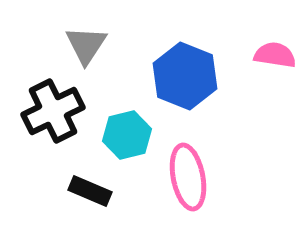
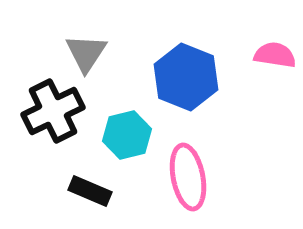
gray triangle: moved 8 px down
blue hexagon: moved 1 px right, 1 px down
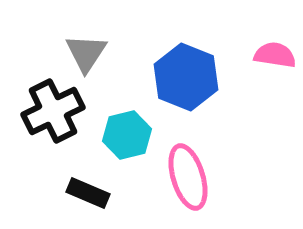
pink ellipse: rotated 6 degrees counterclockwise
black rectangle: moved 2 px left, 2 px down
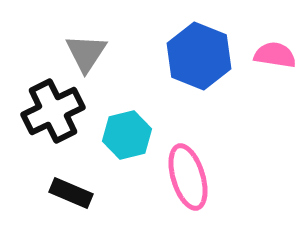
blue hexagon: moved 13 px right, 21 px up
black rectangle: moved 17 px left
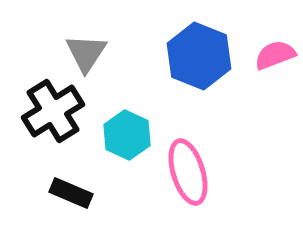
pink semicircle: rotated 30 degrees counterclockwise
black cross: rotated 6 degrees counterclockwise
cyan hexagon: rotated 21 degrees counterclockwise
pink ellipse: moved 5 px up
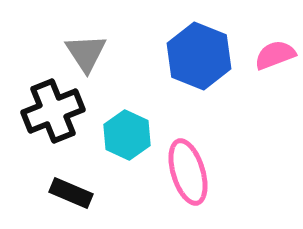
gray triangle: rotated 6 degrees counterclockwise
black cross: rotated 10 degrees clockwise
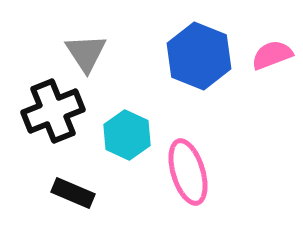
pink semicircle: moved 3 px left
black rectangle: moved 2 px right
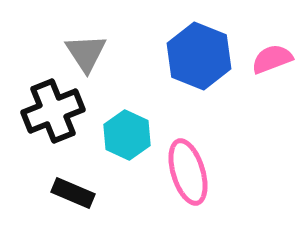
pink semicircle: moved 4 px down
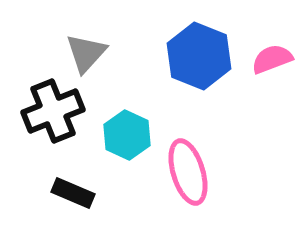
gray triangle: rotated 15 degrees clockwise
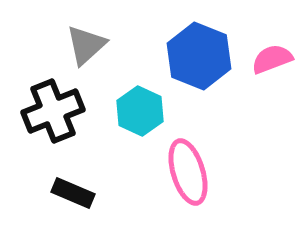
gray triangle: moved 8 px up; rotated 6 degrees clockwise
cyan hexagon: moved 13 px right, 24 px up
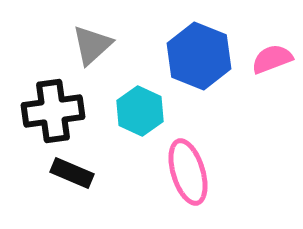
gray triangle: moved 6 px right
black cross: rotated 14 degrees clockwise
black rectangle: moved 1 px left, 20 px up
